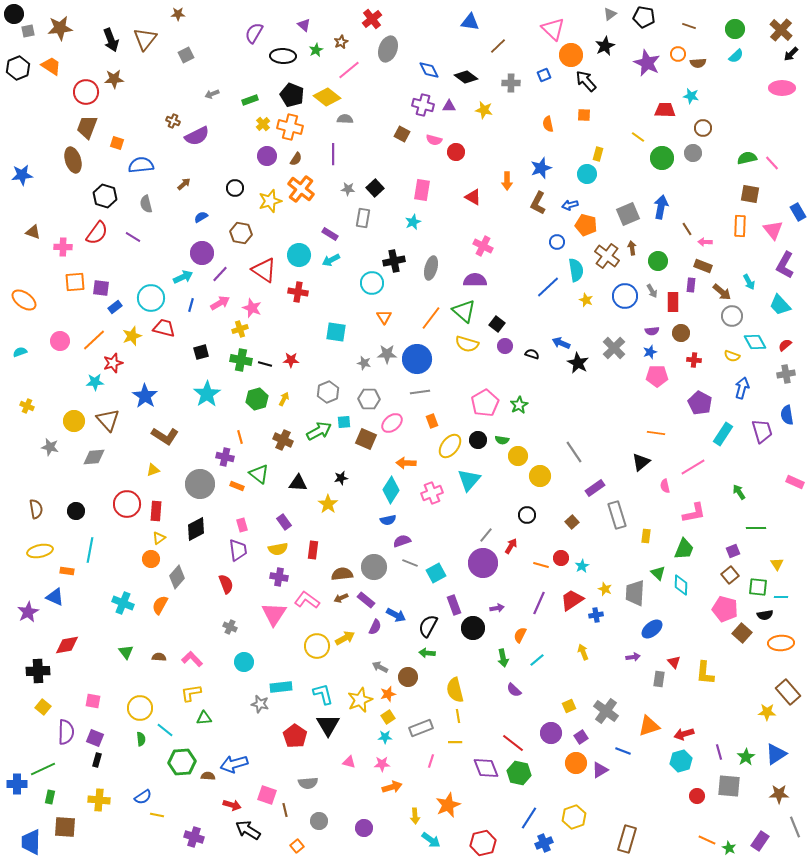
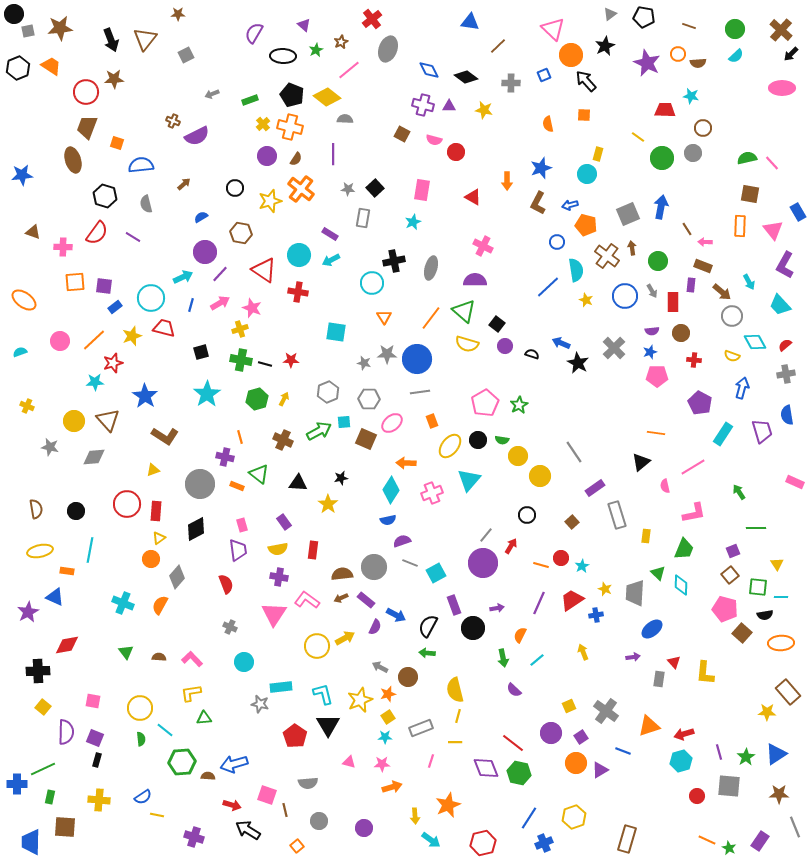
purple circle at (202, 253): moved 3 px right, 1 px up
purple square at (101, 288): moved 3 px right, 2 px up
yellow line at (458, 716): rotated 24 degrees clockwise
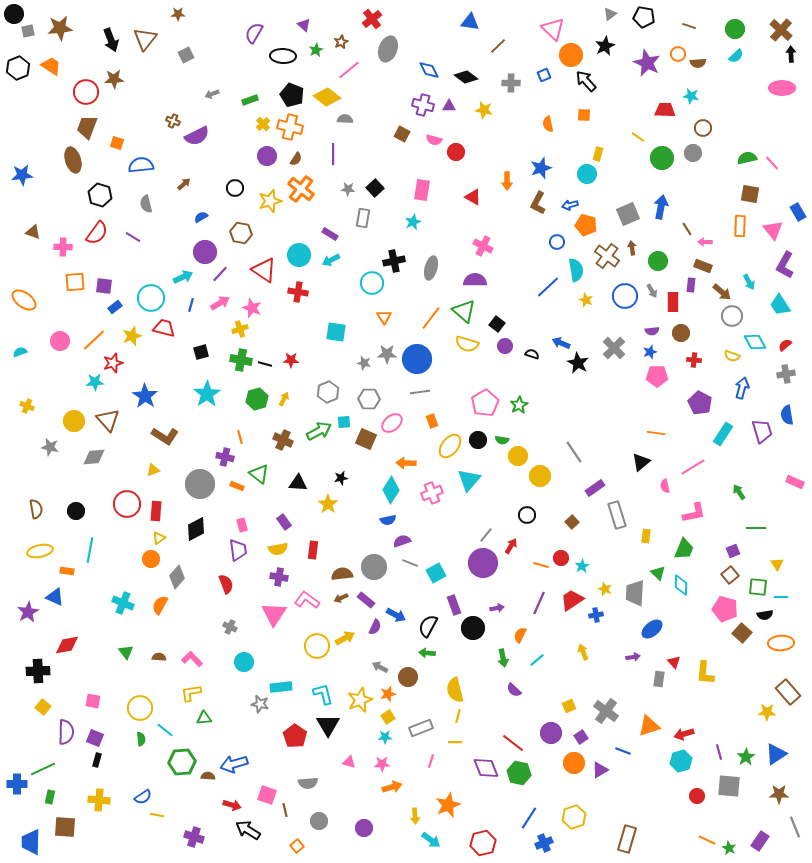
black arrow at (791, 54): rotated 133 degrees clockwise
black hexagon at (105, 196): moved 5 px left, 1 px up
cyan trapezoid at (780, 305): rotated 10 degrees clockwise
orange circle at (576, 763): moved 2 px left
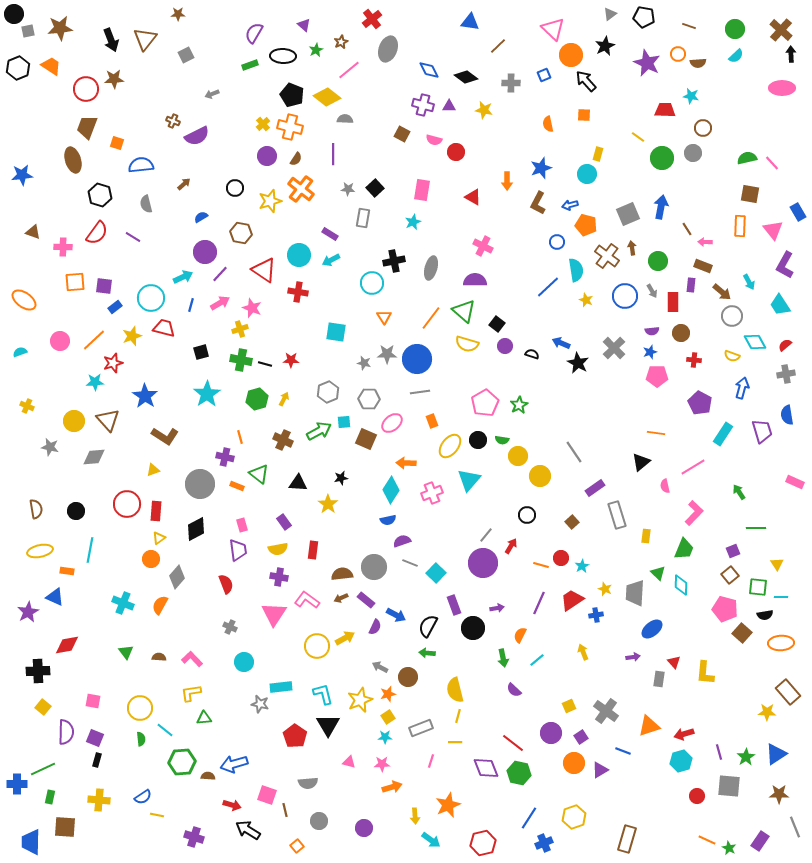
red circle at (86, 92): moved 3 px up
green rectangle at (250, 100): moved 35 px up
pink L-shape at (694, 513): rotated 35 degrees counterclockwise
cyan square at (436, 573): rotated 18 degrees counterclockwise
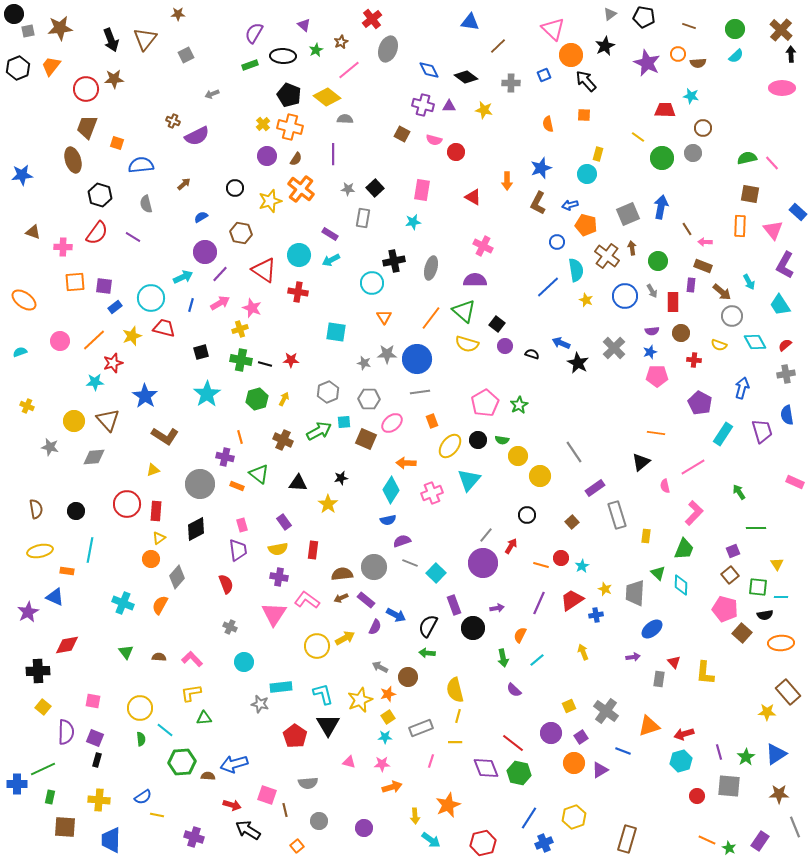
orange trapezoid at (51, 66): rotated 85 degrees counterclockwise
black pentagon at (292, 95): moved 3 px left
blue rectangle at (798, 212): rotated 18 degrees counterclockwise
cyan star at (413, 222): rotated 14 degrees clockwise
yellow semicircle at (732, 356): moved 13 px left, 11 px up
blue trapezoid at (31, 842): moved 80 px right, 2 px up
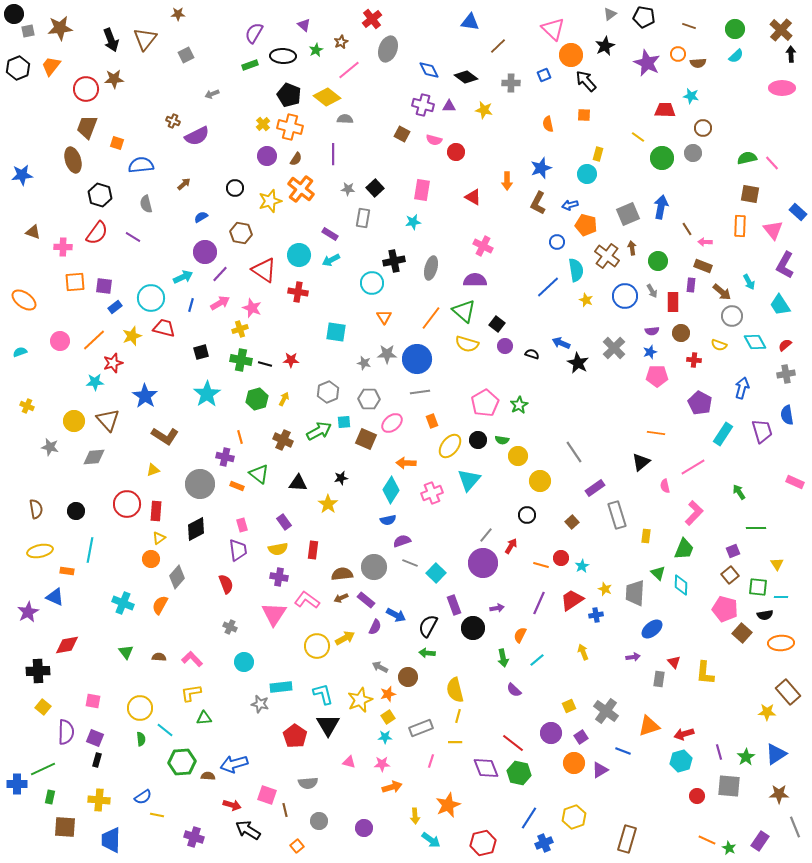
yellow circle at (540, 476): moved 5 px down
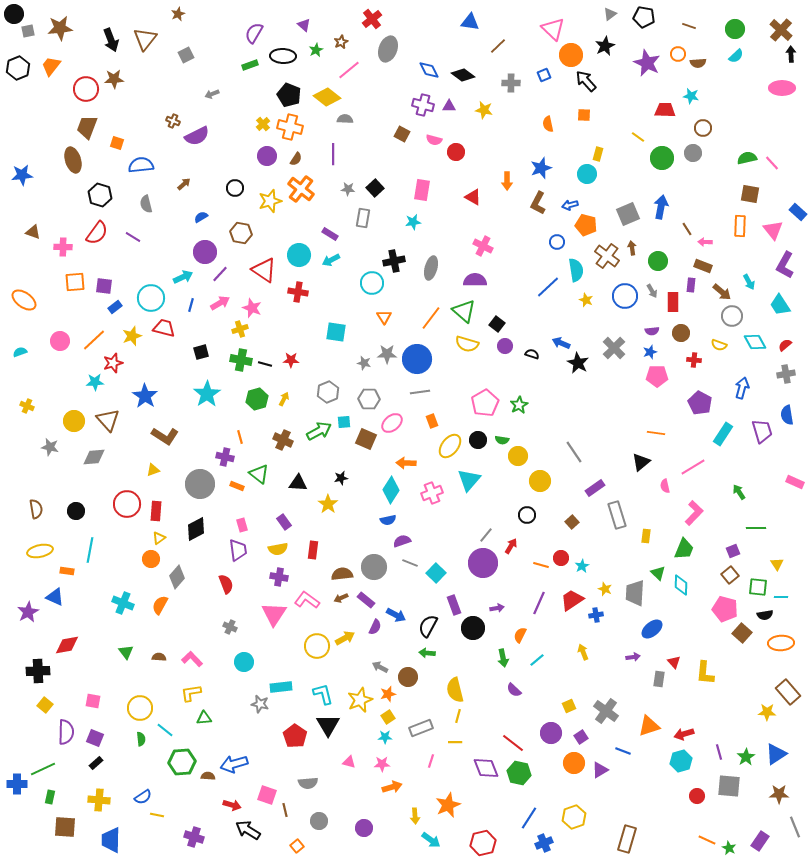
brown star at (178, 14): rotated 24 degrees counterclockwise
black diamond at (466, 77): moved 3 px left, 2 px up
yellow square at (43, 707): moved 2 px right, 2 px up
black rectangle at (97, 760): moved 1 px left, 3 px down; rotated 32 degrees clockwise
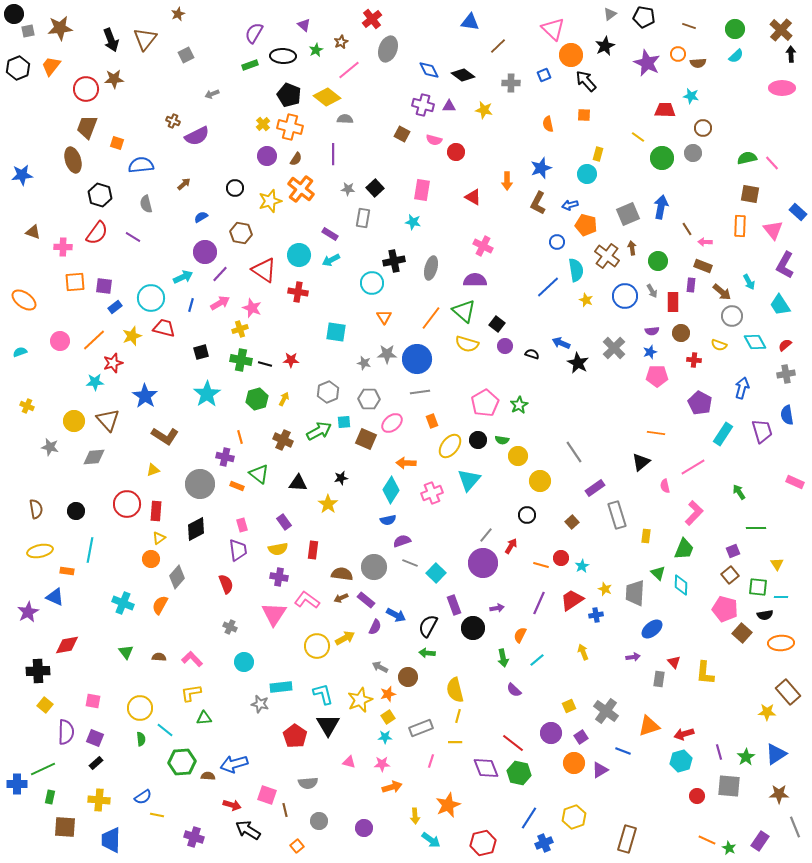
cyan star at (413, 222): rotated 21 degrees clockwise
brown semicircle at (342, 574): rotated 15 degrees clockwise
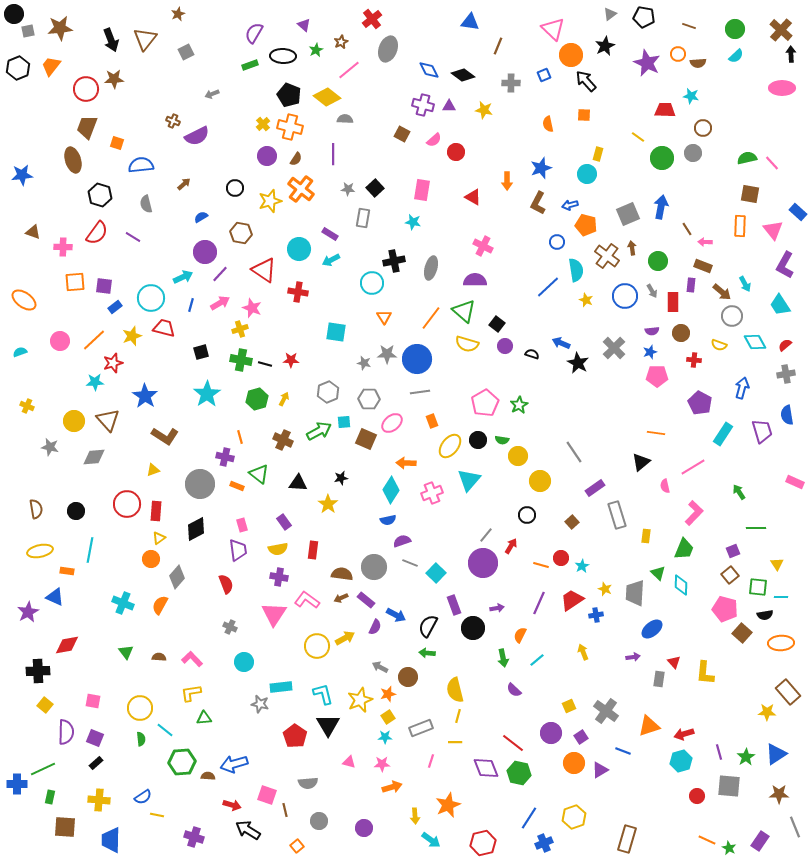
brown line at (498, 46): rotated 24 degrees counterclockwise
gray square at (186, 55): moved 3 px up
pink semicircle at (434, 140): rotated 56 degrees counterclockwise
cyan circle at (299, 255): moved 6 px up
cyan arrow at (749, 282): moved 4 px left, 2 px down
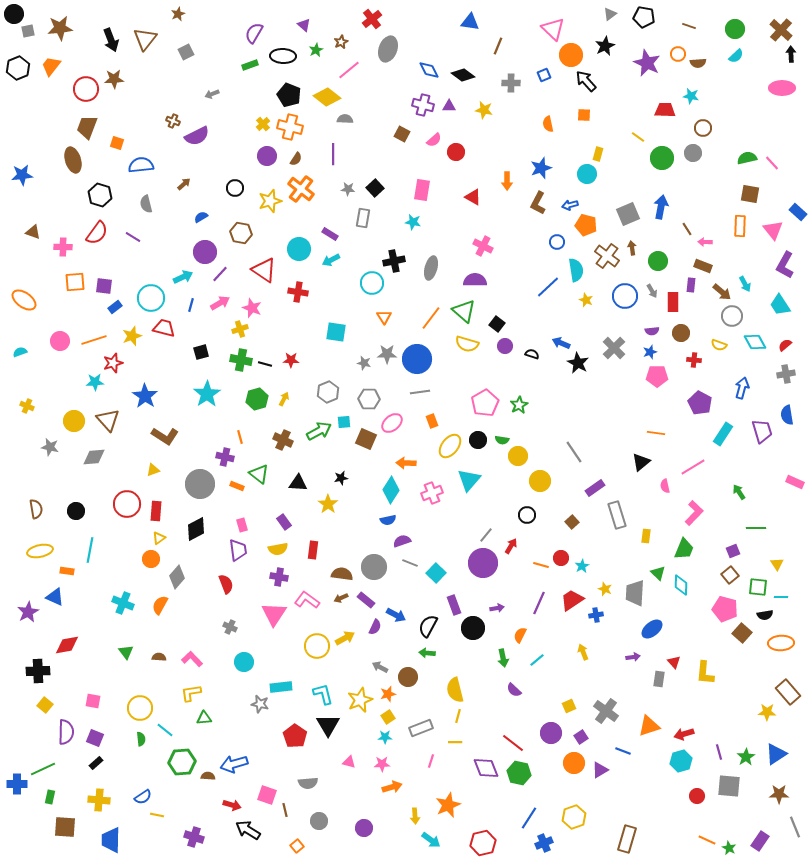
orange line at (94, 340): rotated 25 degrees clockwise
